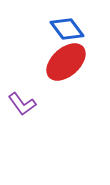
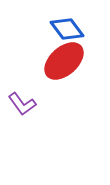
red ellipse: moved 2 px left, 1 px up
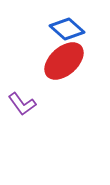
blue diamond: rotated 12 degrees counterclockwise
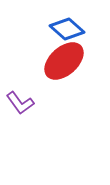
purple L-shape: moved 2 px left, 1 px up
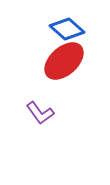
purple L-shape: moved 20 px right, 10 px down
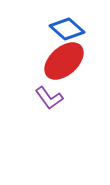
purple L-shape: moved 9 px right, 15 px up
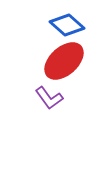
blue diamond: moved 4 px up
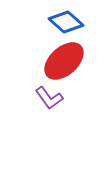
blue diamond: moved 1 px left, 3 px up
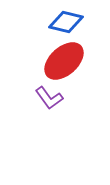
blue diamond: rotated 28 degrees counterclockwise
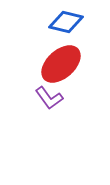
red ellipse: moved 3 px left, 3 px down
